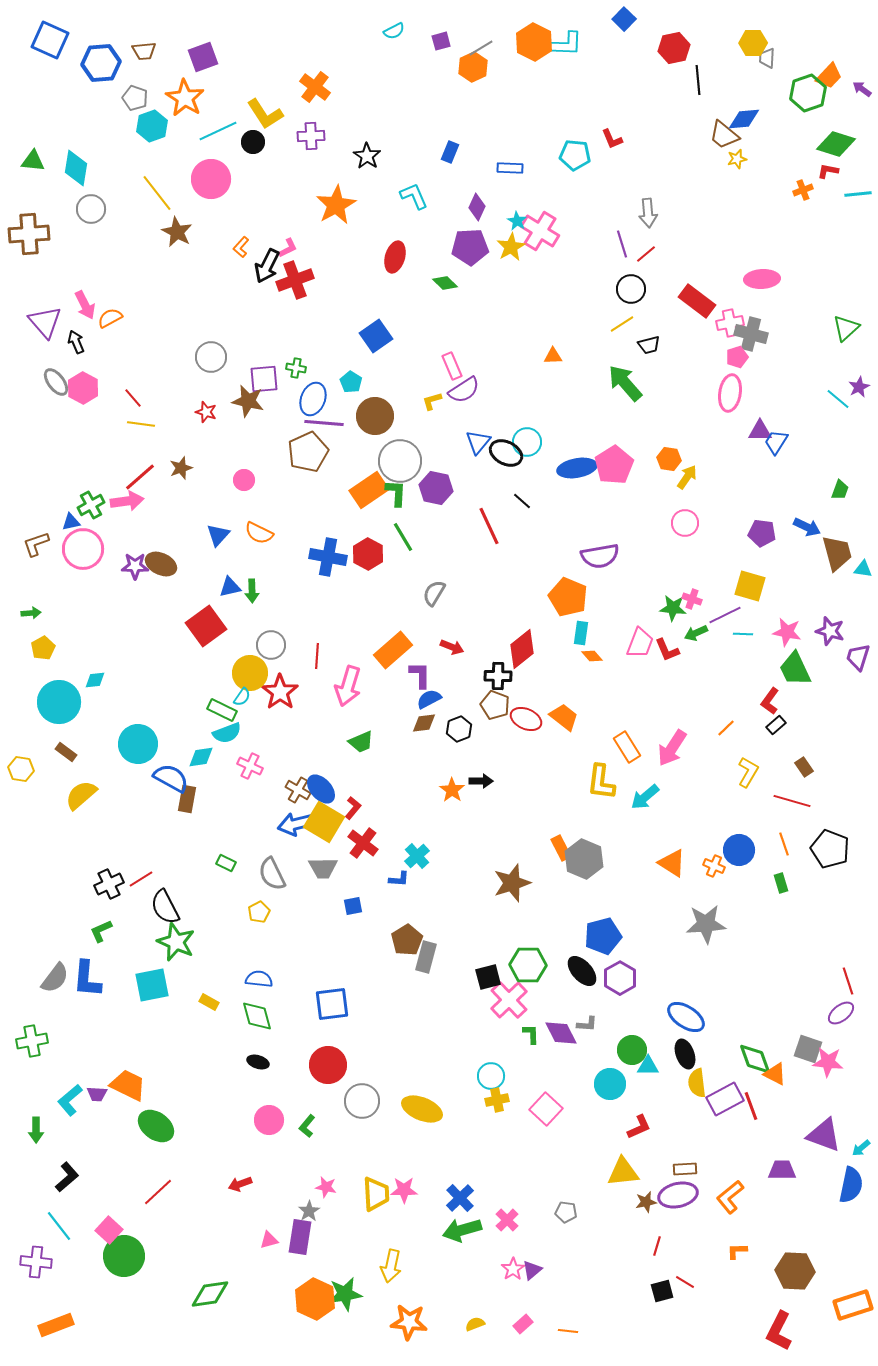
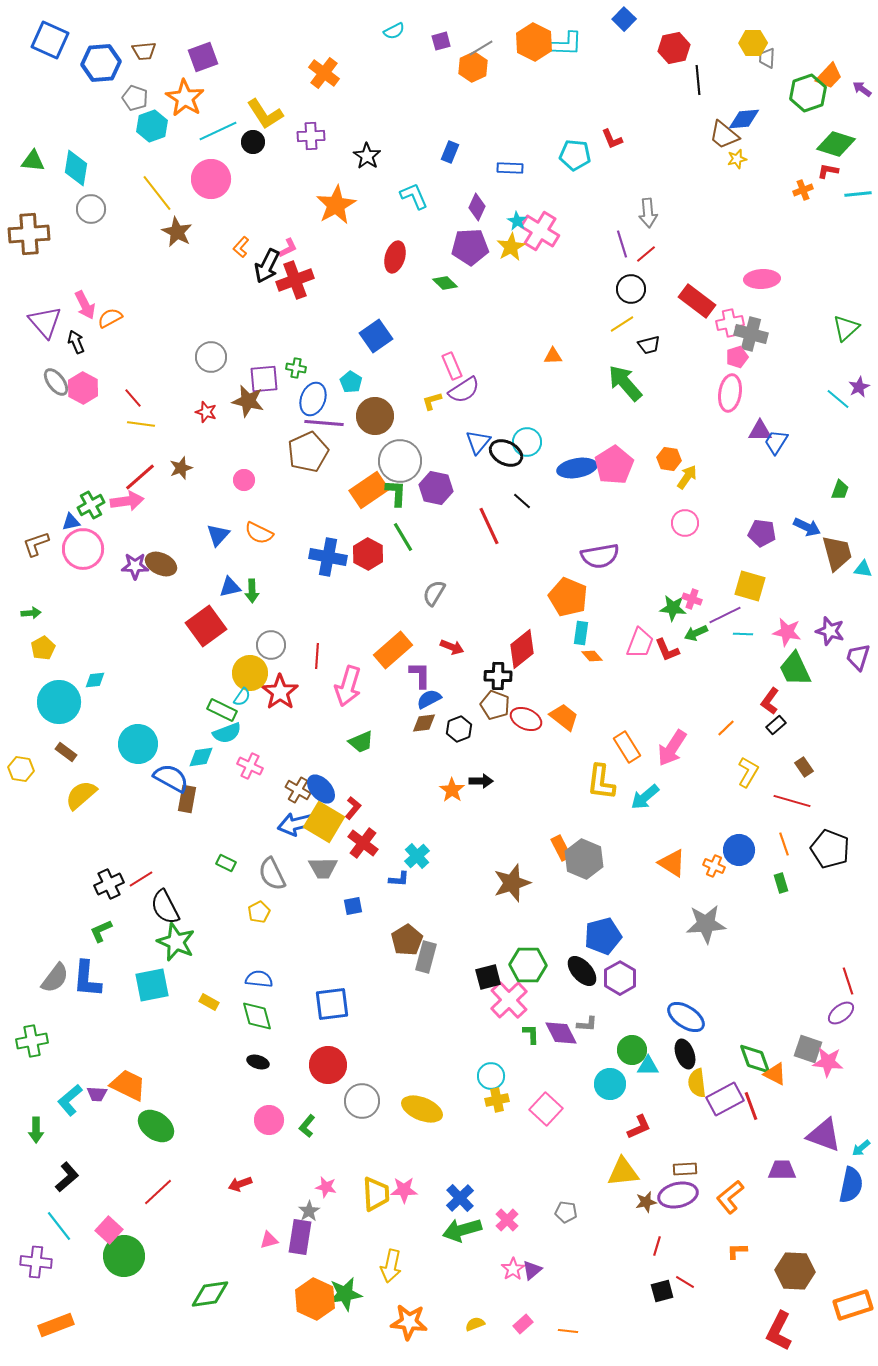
orange cross at (315, 87): moved 9 px right, 14 px up
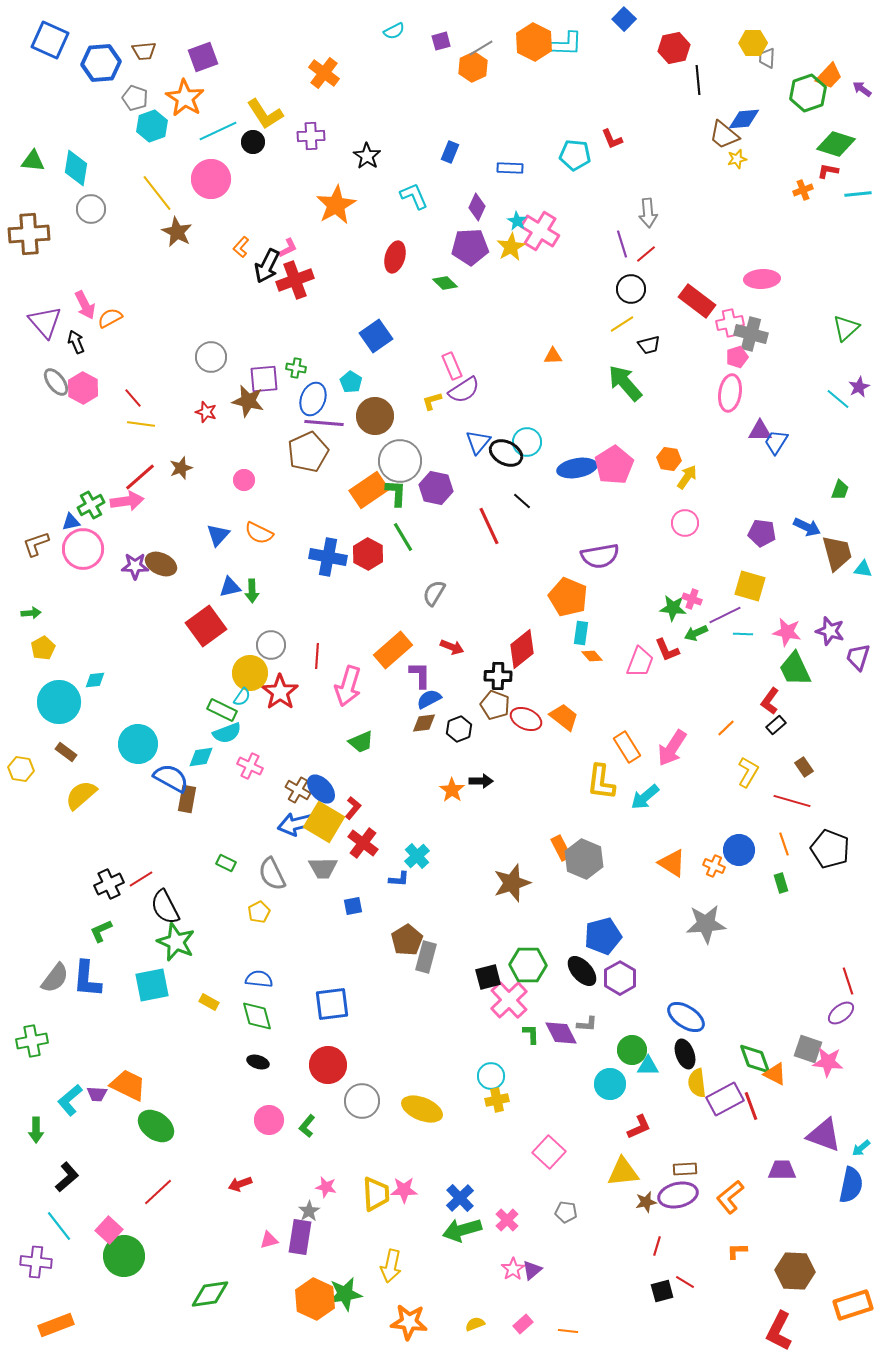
pink trapezoid at (640, 643): moved 19 px down
pink square at (546, 1109): moved 3 px right, 43 px down
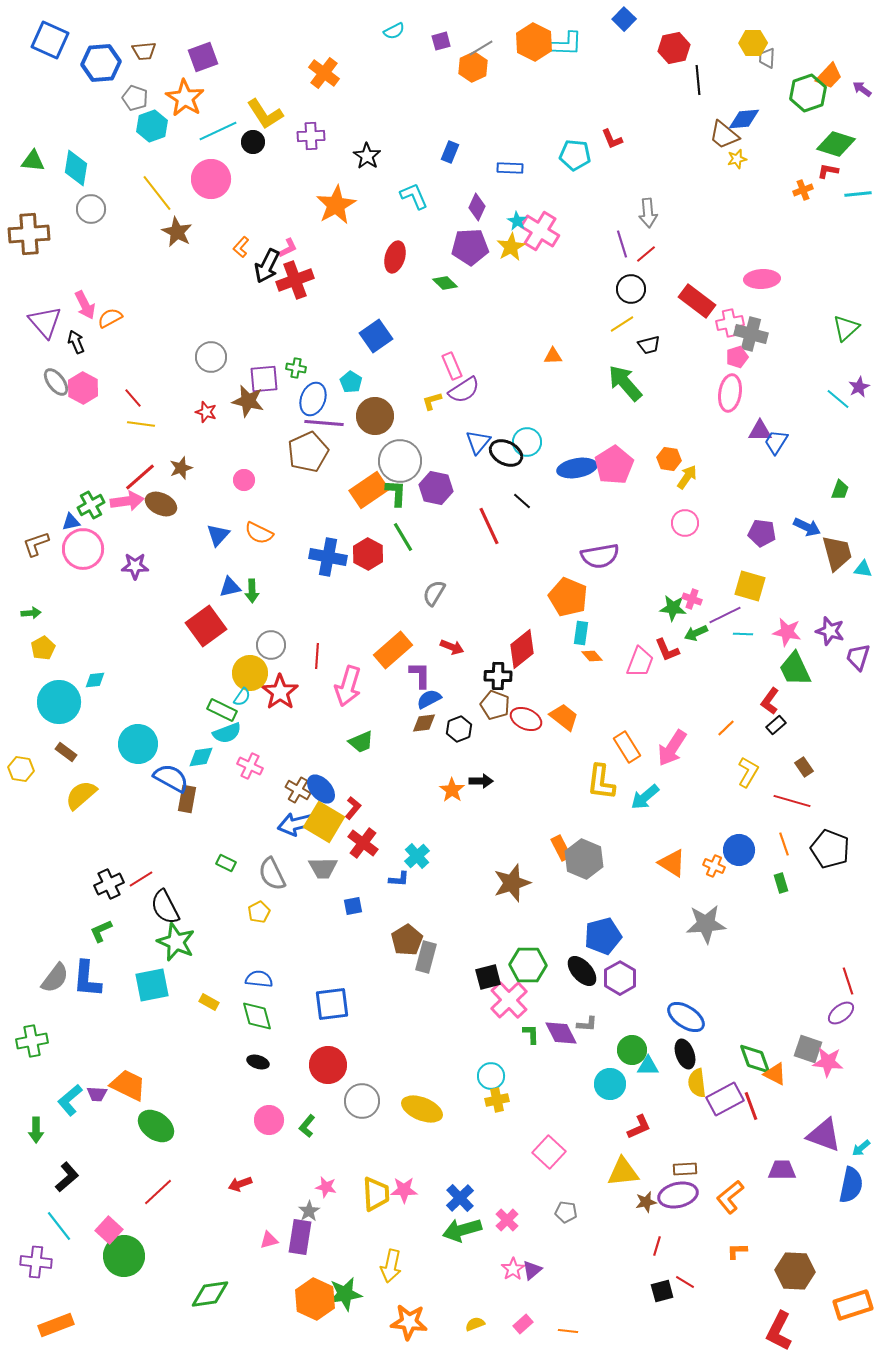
brown ellipse at (161, 564): moved 60 px up
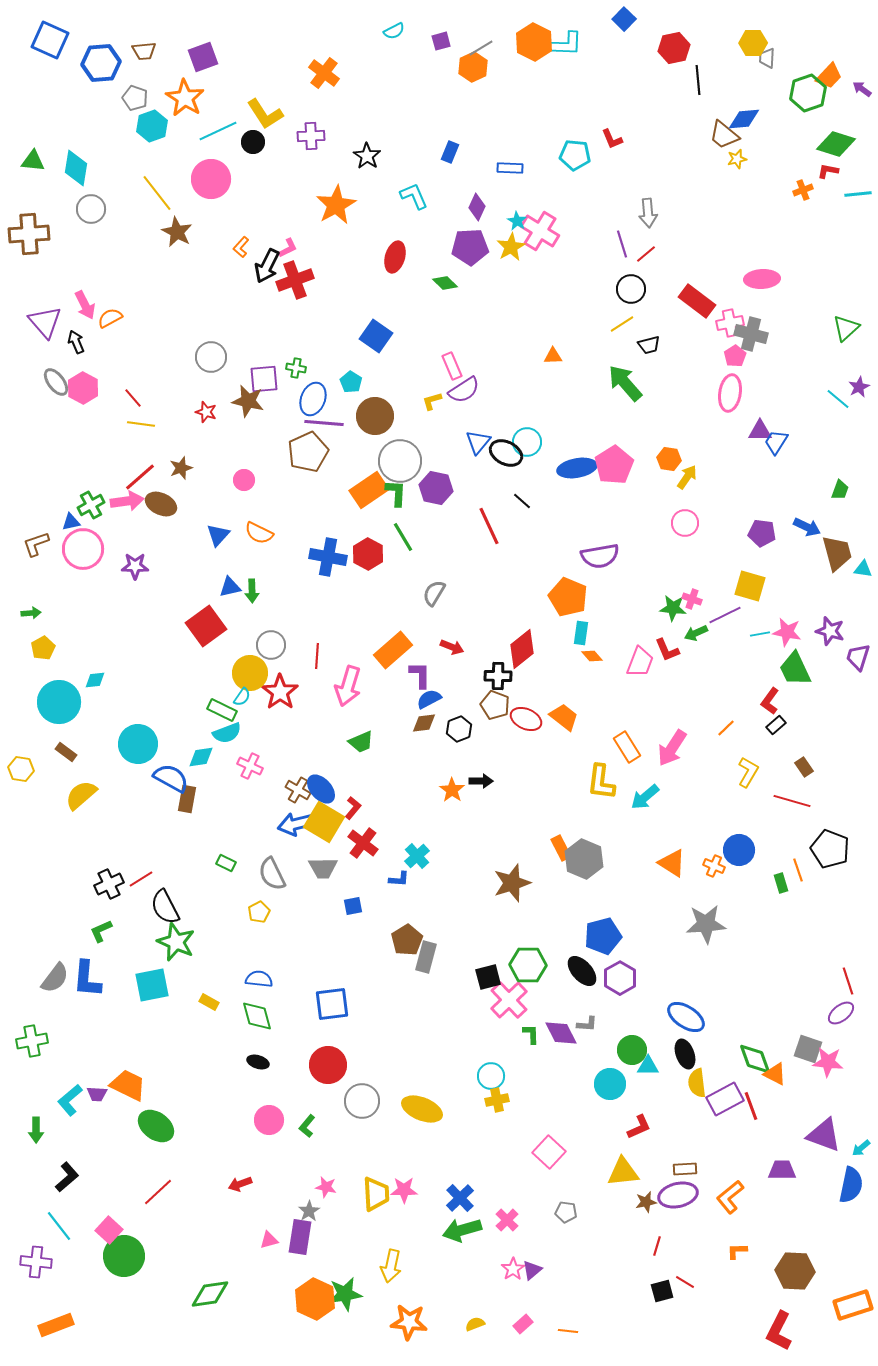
blue square at (376, 336): rotated 20 degrees counterclockwise
pink pentagon at (737, 357): moved 2 px left, 1 px up; rotated 15 degrees counterclockwise
cyan line at (743, 634): moved 17 px right; rotated 12 degrees counterclockwise
orange line at (784, 844): moved 14 px right, 26 px down
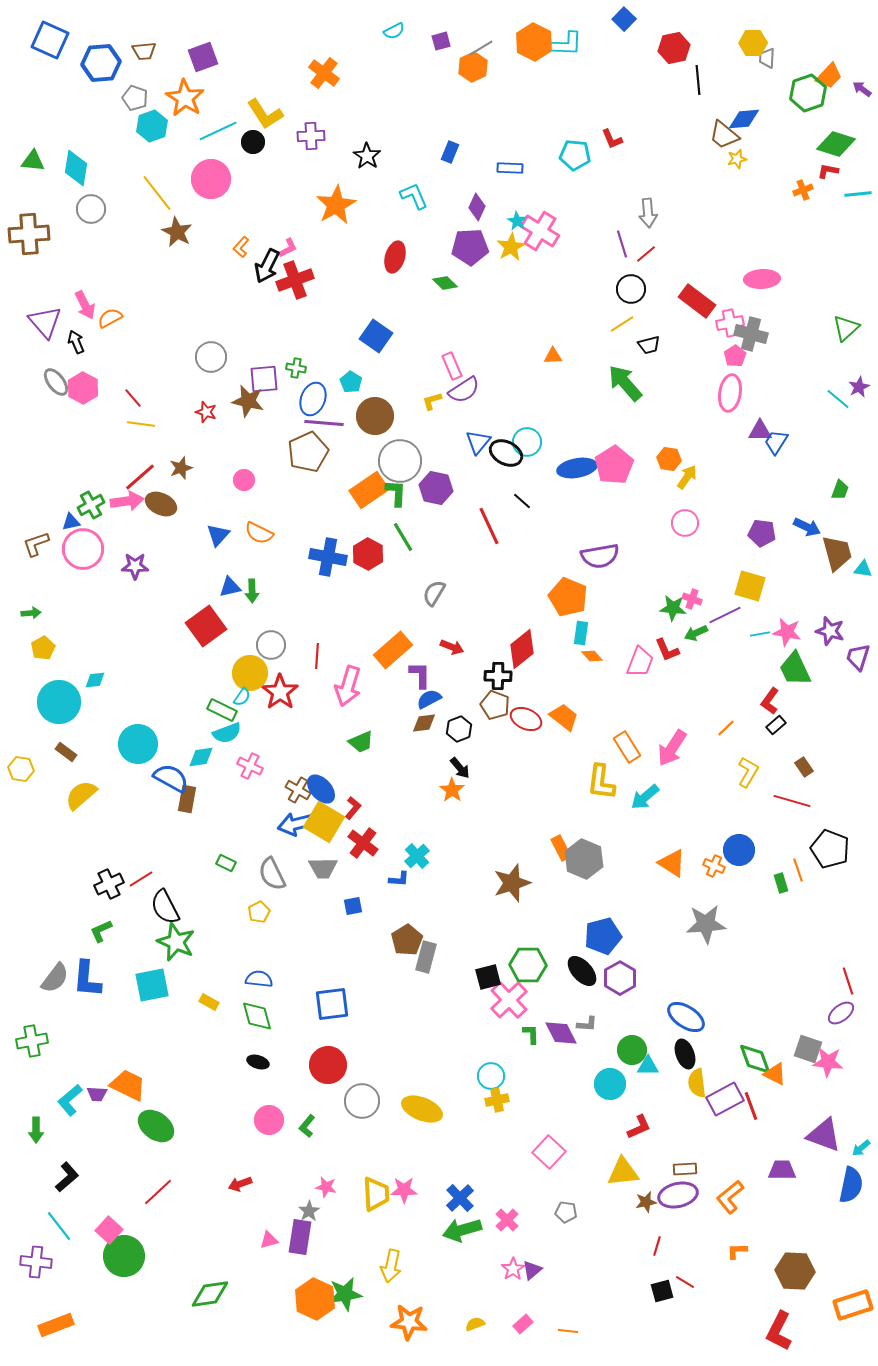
black arrow at (481, 781): moved 21 px left, 13 px up; rotated 50 degrees clockwise
